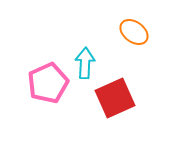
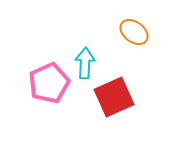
pink pentagon: moved 1 px right
red square: moved 1 px left, 1 px up
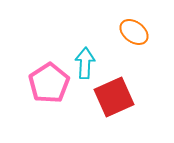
pink pentagon: rotated 9 degrees counterclockwise
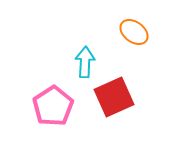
cyan arrow: moved 1 px up
pink pentagon: moved 4 px right, 23 px down
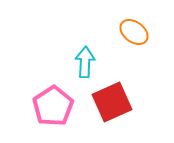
red square: moved 2 px left, 5 px down
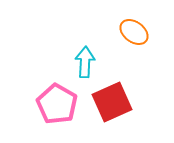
pink pentagon: moved 4 px right, 2 px up; rotated 9 degrees counterclockwise
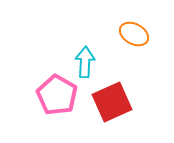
orange ellipse: moved 2 px down; rotated 8 degrees counterclockwise
pink pentagon: moved 9 px up
